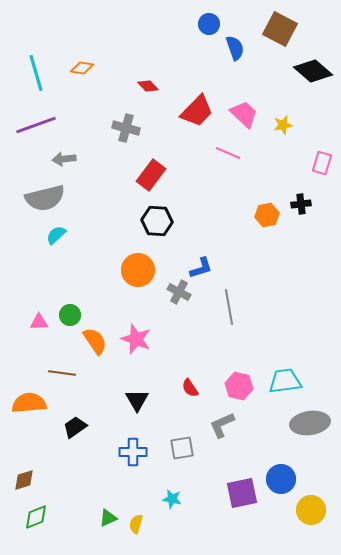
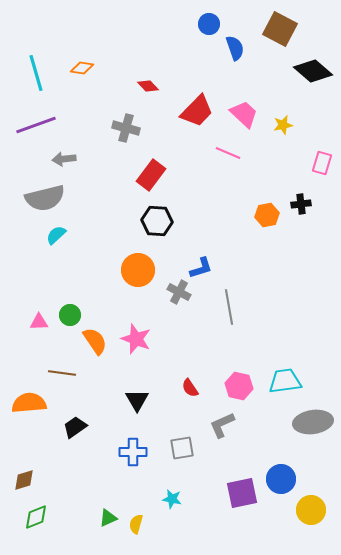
gray ellipse at (310, 423): moved 3 px right, 1 px up
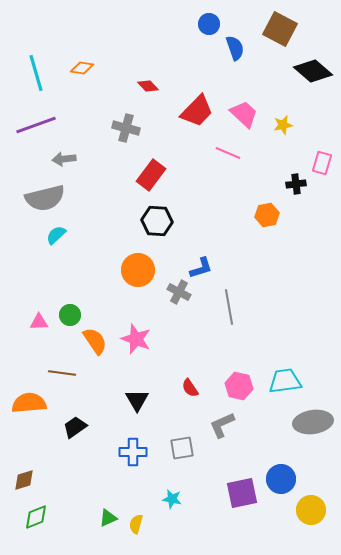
black cross at (301, 204): moved 5 px left, 20 px up
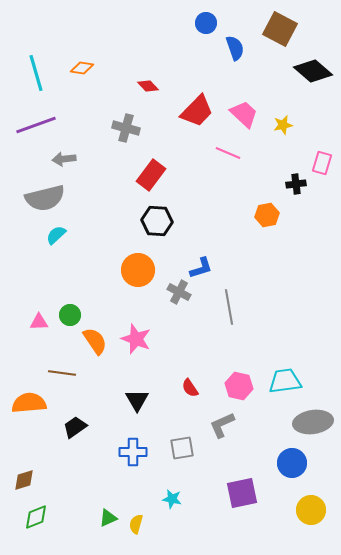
blue circle at (209, 24): moved 3 px left, 1 px up
blue circle at (281, 479): moved 11 px right, 16 px up
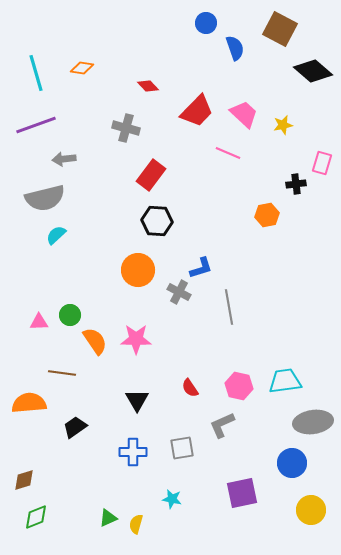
pink star at (136, 339): rotated 20 degrees counterclockwise
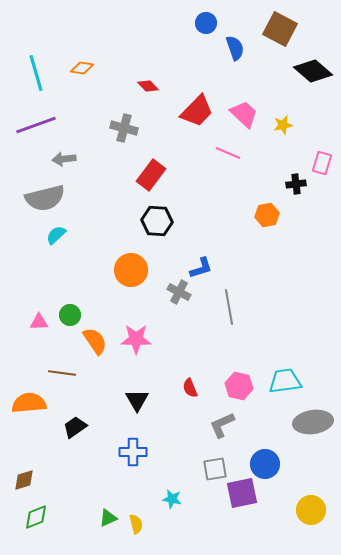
gray cross at (126, 128): moved 2 px left
orange circle at (138, 270): moved 7 px left
red semicircle at (190, 388): rotated 12 degrees clockwise
gray square at (182, 448): moved 33 px right, 21 px down
blue circle at (292, 463): moved 27 px left, 1 px down
yellow semicircle at (136, 524): rotated 150 degrees clockwise
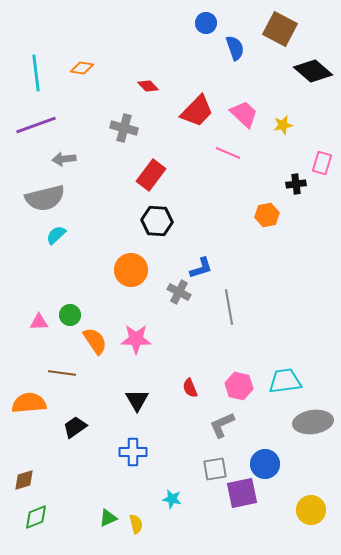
cyan line at (36, 73): rotated 9 degrees clockwise
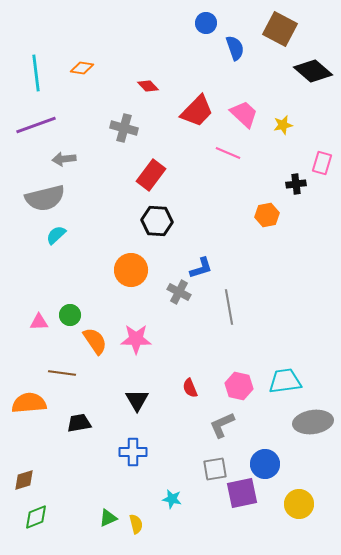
black trapezoid at (75, 427): moved 4 px right, 4 px up; rotated 25 degrees clockwise
yellow circle at (311, 510): moved 12 px left, 6 px up
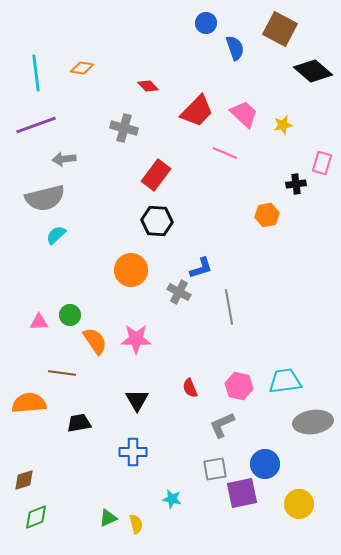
pink line at (228, 153): moved 3 px left
red rectangle at (151, 175): moved 5 px right
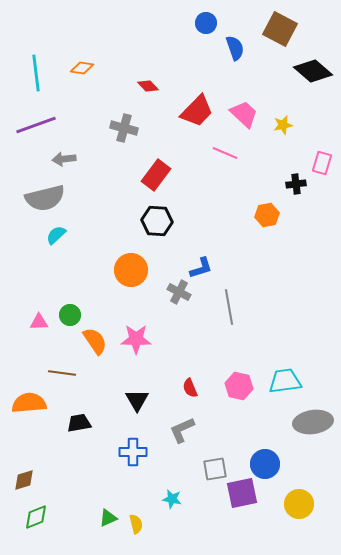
gray L-shape at (222, 425): moved 40 px left, 5 px down
